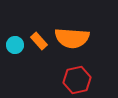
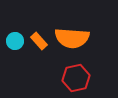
cyan circle: moved 4 px up
red hexagon: moved 1 px left, 2 px up
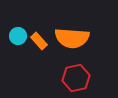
cyan circle: moved 3 px right, 5 px up
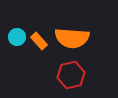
cyan circle: moved 1 px left, 1 px down
red hexagon: moved 5 px left, 3 px up
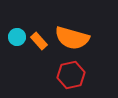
orange semicircle: rotated 12 degrees clockwise
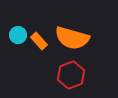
cyan circle: moved 1 px right, 2 px up
red hexagon: rotated 8 degrees counterclockwise
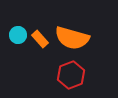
orange rectangle: moved 1 px right, 2 px up
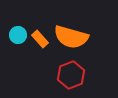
orange semicircle: moved 1 px left, 1 px up
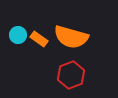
orange rectangle: moved 1 px left; rotated 12 degrees counterclockwise
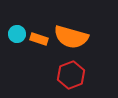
cyan circle: moved 1 px left, 1 px up
orange rectangle: rotated 18 degrees counterclockwise
